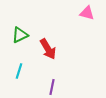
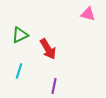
pink triangle: moved 1 px right, 1 px down
purple line: moved 2 px right, 1 px up
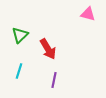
green triangle: rotated 18 degrees counterclockwise
purple line: moved 6 px up
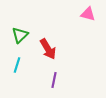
cyan line: moved 2 px left, 6 px up
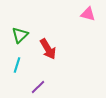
purple line: moved 16 px left, 7 px down; rotated 35 degrees clockwise
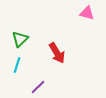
pink triangle: moved 1 px left, 1 px up
green triangle: moved 4 px down
red arrow: moved 9 px right, 4 px down
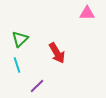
pink triangle: rotated 14 degrees counterclockwise
cyan line: rotated 35 degrees counterclockwise
purple line: moved 1 px left, 1 px up
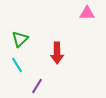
red arrow: rotated 30 degrees clockwise
cyan line: rotated 14 degrees counterclockwise
purple line: rotated 14 degrees counterclockwise
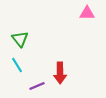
green triangle: rotated 24 degrees counterclockwise
red arrow: moved 3 px right, 20 px down
purple line: rotated 35 degrees clockwise
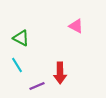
pink triangle: moved 11 px left, 13 px down; rotated 28 degrees clockwise
green triangle: moved 1 px right, 1 px up; rotated 24 degrees counterclockwise
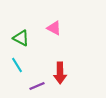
pink triangle: moved 22 px left, 2 px down
